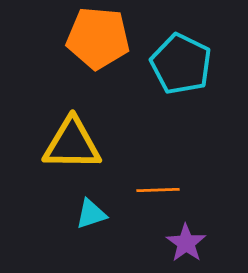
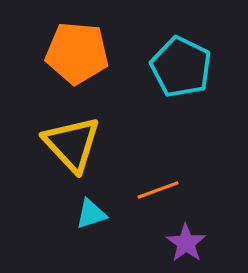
orange pentagon: moved 21 px left, 15 px down
cyan pentagon: moved 3 px down
yellow triangle: rotated 46 degrees clockwise
orange line: rotated 18 degrees counterclockwise
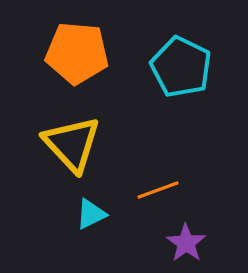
cyan triangle: rotated 8 degrees counterclockwise
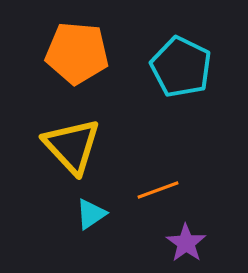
yellow triangle: moved 2 px down
cyan triangle: rotated 8 degrees counterclockwise
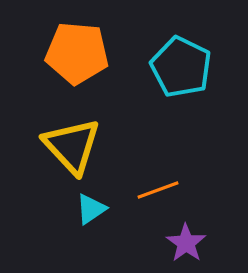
cyan triangle: moved 5 px up
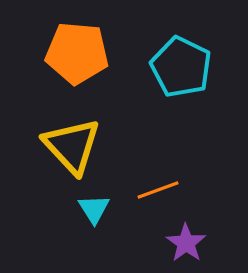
cyan triangle: moved 3 px right; rotated 28 degrees counterclockwise
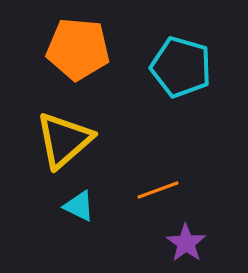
orange pentagon: moved 1 px right, 4 px up
cyan pentagon: rotated 10 degrees counterclockwise
yellow triangle: moved 8 px left, 6 px up; rotated 32 degrees clockwise
cyan triangle: moved 15 px left, 3 px up; rotated 32 degrees counterclockwise
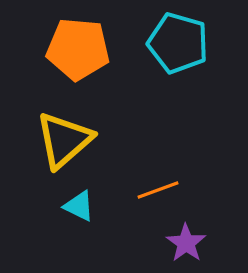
cyan pentagon: moved 3 px left, 24 px up
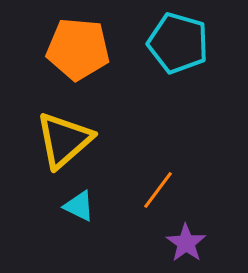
orange line: rotated 33 degrees counterclockwise
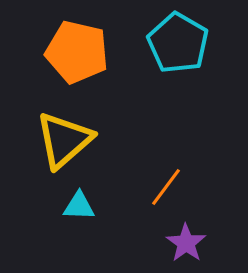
cyan pentagon: rotated 14 degrees clockwise
orange pentagon: moved 1 px left, 3 px down; rotated 8 degrees clockwise
orange line: moved 8 px right, 3 px up
cyan triangle: rotated 24 degrees counterclockwise
